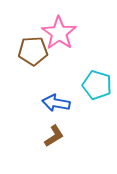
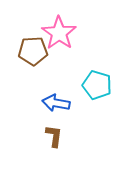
brown L-shape: rotated 50 degrees counterclockwise
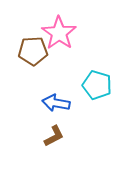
brown L-shape: rotated 55 degrees clockwise
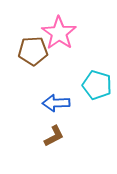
blue arrow: rotated 12 degrees counterclockwise
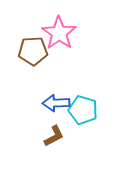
cyan pentagon: moved 14 px left, 25 px down
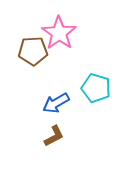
blue arrow: rotated 28 degrees counterclockwise
cyan pentagon: moved 13 px right, 22 px up
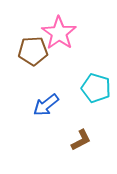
blue arrow: moved 10 px left, 2 px down; rotated 8 degrees counterclockwise
brown L-shape: moved 27 px right, 4 px down
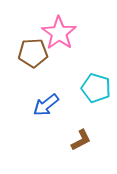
brown pentagon: moved 2 px down
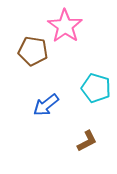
pink star: moved 6 px right, 7 px up
brown pentagon: moved 2 px up; rotated 12 degrees clockwise
brown L-shape: moved 6 px right, 1 px down
